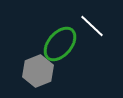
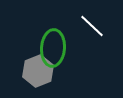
green ellipse: moved 7 px left, 4 px down; rotated 36 degrees counterclockwise
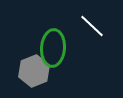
gray hexagon: moved 4 px left
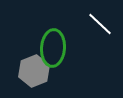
white line: moved 8 px right, 2 px up
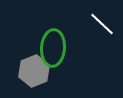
white line: moved 2 px right
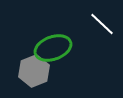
green ellipse: rotated 66 degrees clockwise
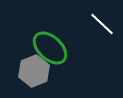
green ellipse: moved 3 px left; rotated 63 degrees clockwise
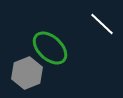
gray hexagon: moved 7 px left, 2 px down
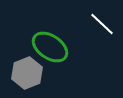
green ellipse: moved 1 px up; rotated 9 degrees counterclockwise
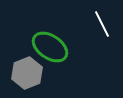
white line: rotated 20 degrees clockwise
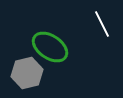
gray hexagon: rotated 8 degrees clockwise
